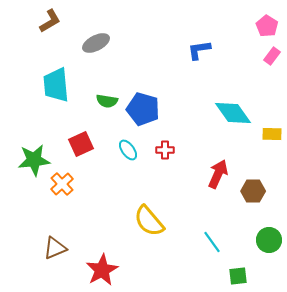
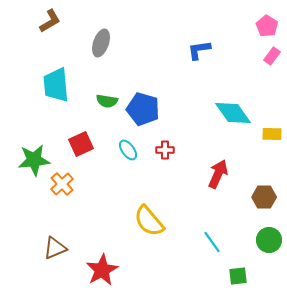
gray ellipse: moved 5 px right; rotated 44 degrees counterclockwise
brown hexagon: moved 11 px right, 6 px down
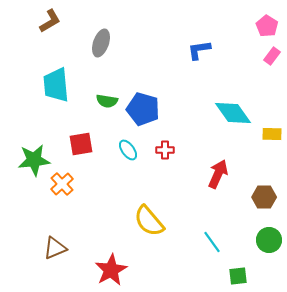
red square: rotated 15 degrees clockwise
red star: moved 9 px right
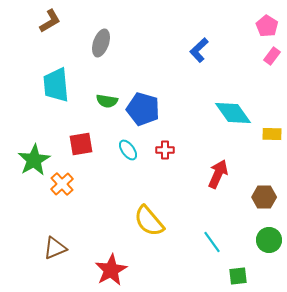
blue L-shape: rotated 35 degrees counterclockwise
green star: rotated 24 degrees counterclockwise
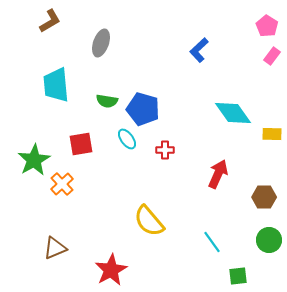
cyan ellipse: moved 1 px left, 11 px up
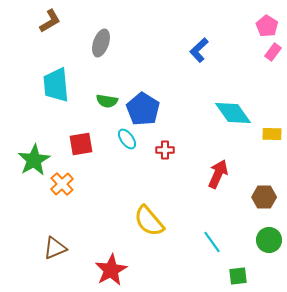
pink rectangle: moved 1 px right, 4 px up
blue pentagon: rotated 16 degrees clockwise
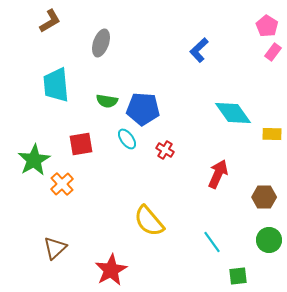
blue pentagon: rotated 28 degrees counterclockwise
red cross: rotated 30 degrees clockwise
brown triangle: rotated 20 degrees counterclockwise
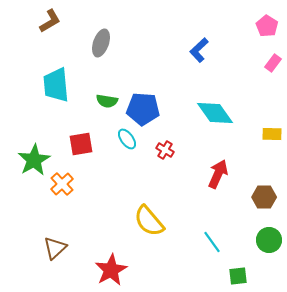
pink rectangle: moved 11 px down
cyan diamond: moved 18 px left
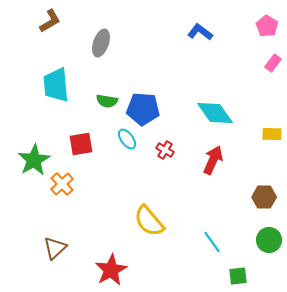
blue L-shape: moved 1 px right, 18 px up; rotated 80 degrees clockwise
red arrow: moved 5 px left, 14 px up
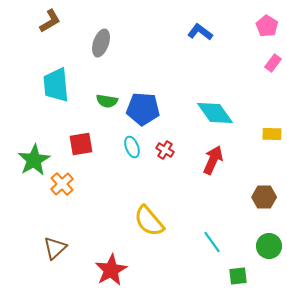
cyan ellipse: moved 5 px right, 8 px down; rotated 15 degrees clockwise
green circle: moved 6 px down
